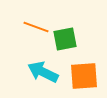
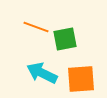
cyan arrow: moved 1 px left, 1 px down
orange square: moved 3 px left, 3 px down
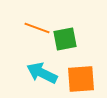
orange line: moved 1 px right, 1 px down
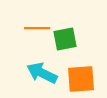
orange line: rotated 20 degrees counterclockwise
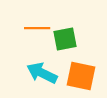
orange square: moved 3 px up; rotated 16 degrees clockwise
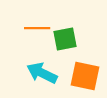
orange square: moved 4 px right
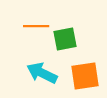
orange line: moved 1 px left, 2 px up
orange square: rotated 20 degrees counterclockwise
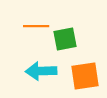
cyan arrow: moved 1 px left, 2 px up; rotated 28 degrees counterclockwise
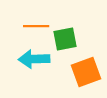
cyan arrow: moved 7 px left, 12 px up
orange square: moved 1 px right, 4 px up; rotated 12 degrees counterclockwise
